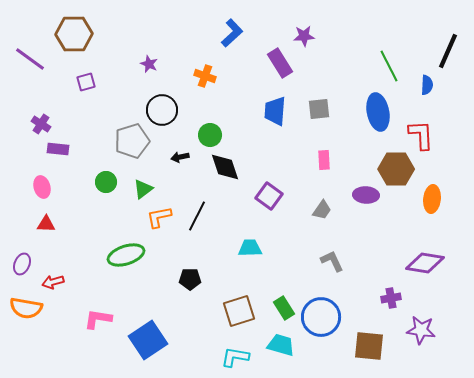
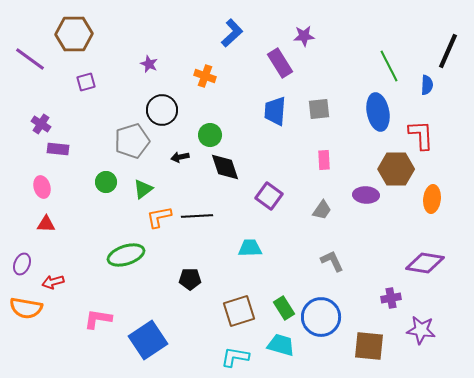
black line at (197, 216): rotated 60 degrees clockwise
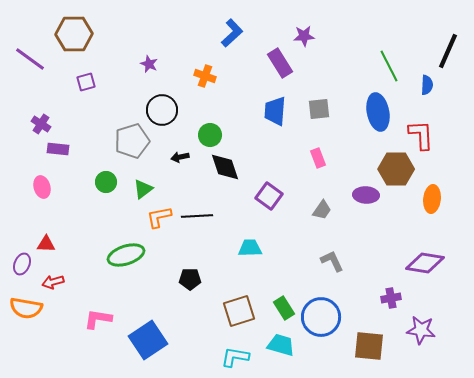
pink rectangle at (324, 160): moved 6 px left, 2 px up; rotated 18 degrees counterclockwise
red triangle at (46, 224): moved 20 px down
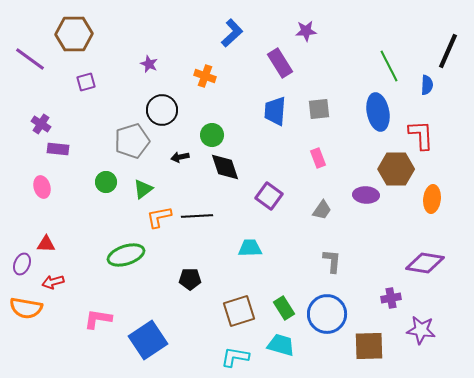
purple star at (304, 36): moved 2 px right, 5 px up
green circle at (210, 135): moved 2 px right
gray L-shape at (332, 261): rotated 30 degrees clockwise
blue circle at (321, 317): moved 6 px right, 3 px up
brown square at (369, 346): rotated 8 degrees counterclockwise
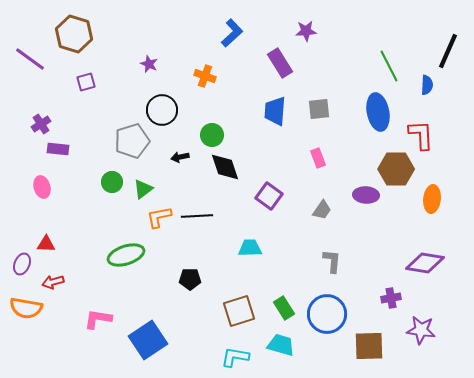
brown hexagon at (74, 34): rotated 18 degrees clockwise
purple cross at (41, 124): rotated 24 degrees clockwise
green circle at (106, 182): moved 6 px right
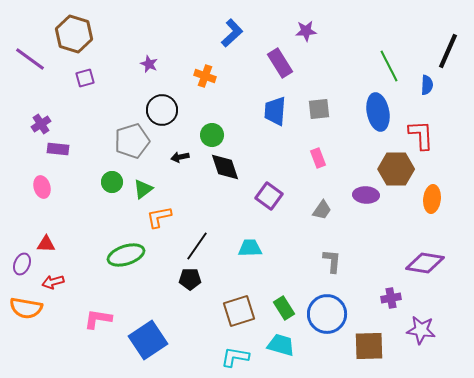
purple square at (86, 82): moved 1 px left, 4 px up
black line at (197, 216): moved 30 px down; rotated 52 degrees counterclockwise
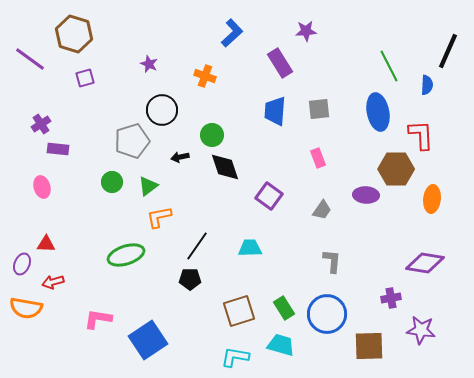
green triangle at (143, 189): moved 5 px right, 3 px up
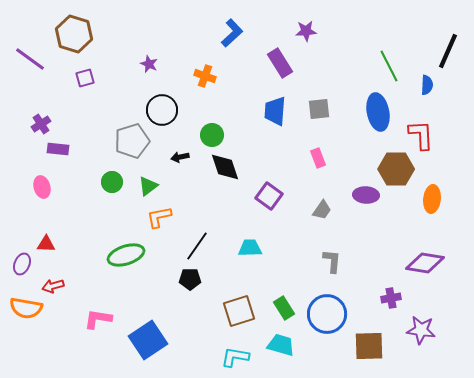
red arrow at (53, 282): moved 4 px down
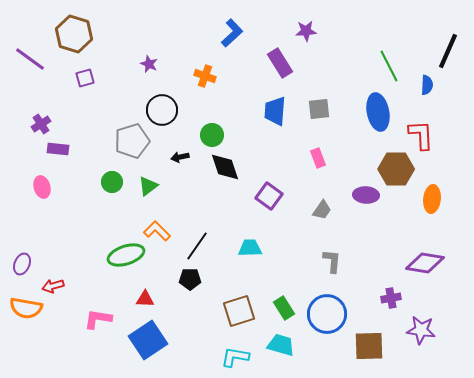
orange L-shape at (159, 217): moved 2 px left, 14 px down; rotated 56 degrees clockwise
red triangle at (46, 244): moved 99 px right, 55 px down
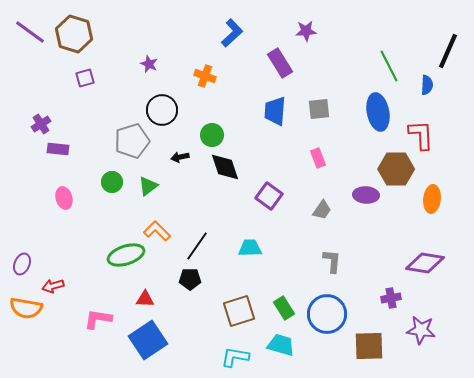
purple line at (30, 59): moved 27 px up
pink ellipse at (42, 187): moved 22 px right, 11 px down
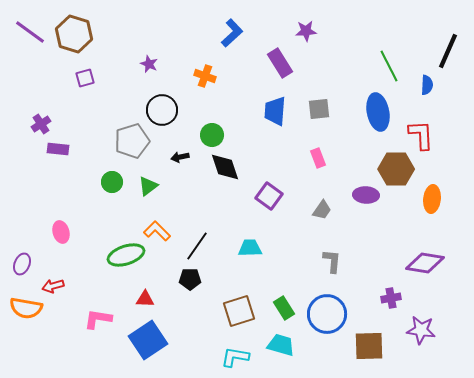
pink ellipse at (64, 198): moved 3 px left, 34 px down
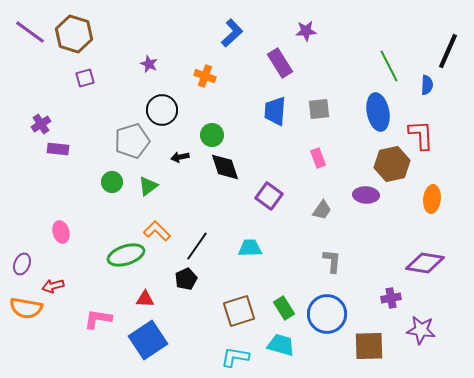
brown hexagon at (396, 169): moved 4 px left, 5 px up; rotated 12 degrees counterclockwise
black pentagon at (190, 279): moved 4 px left; rotated 25 degrees counterclockwise
